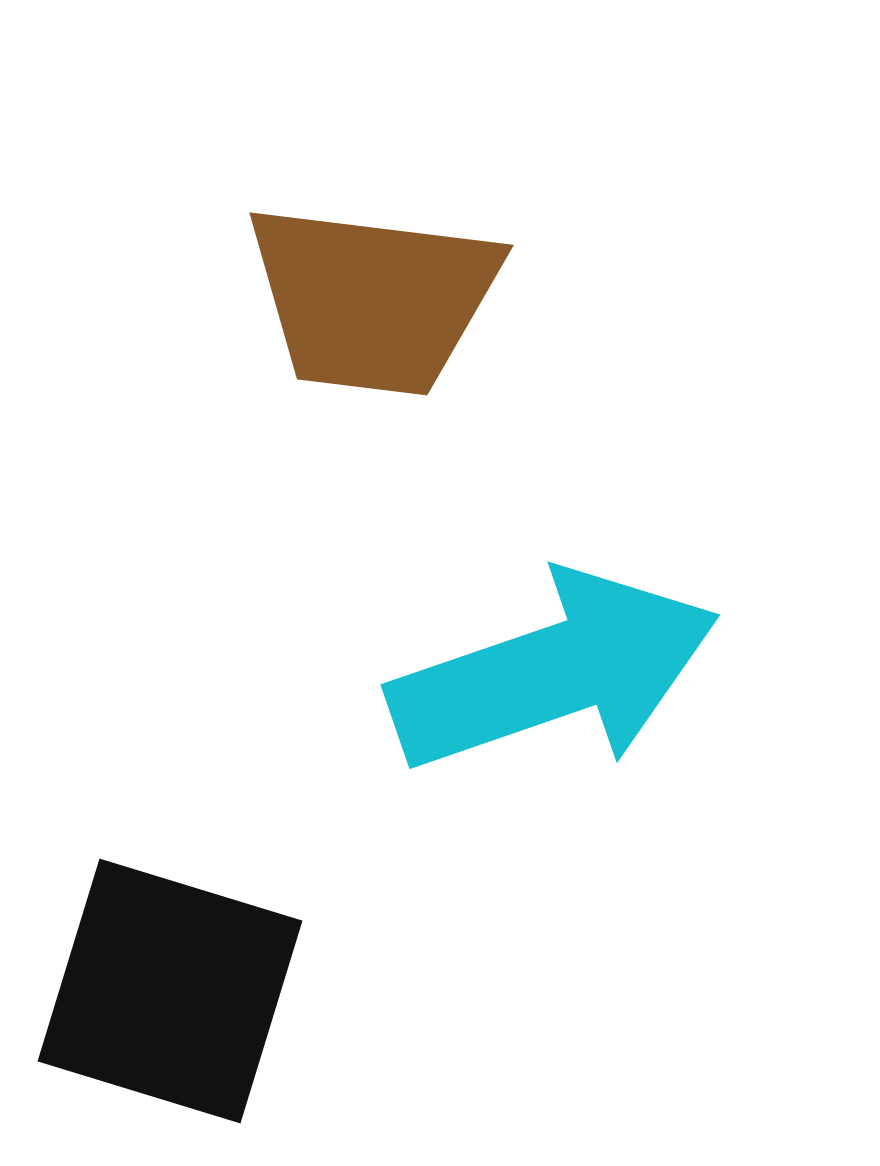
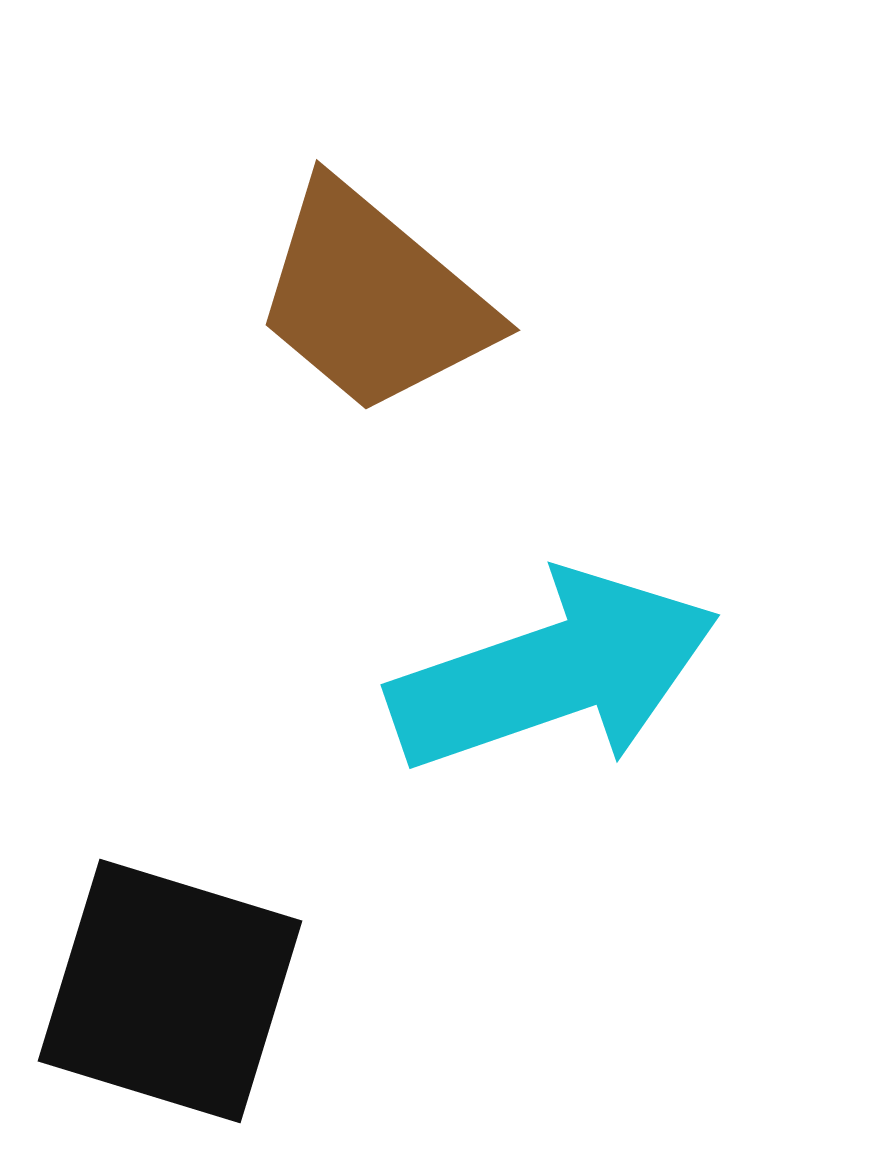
brown trapezoid: rotated 33 degrees clockwise
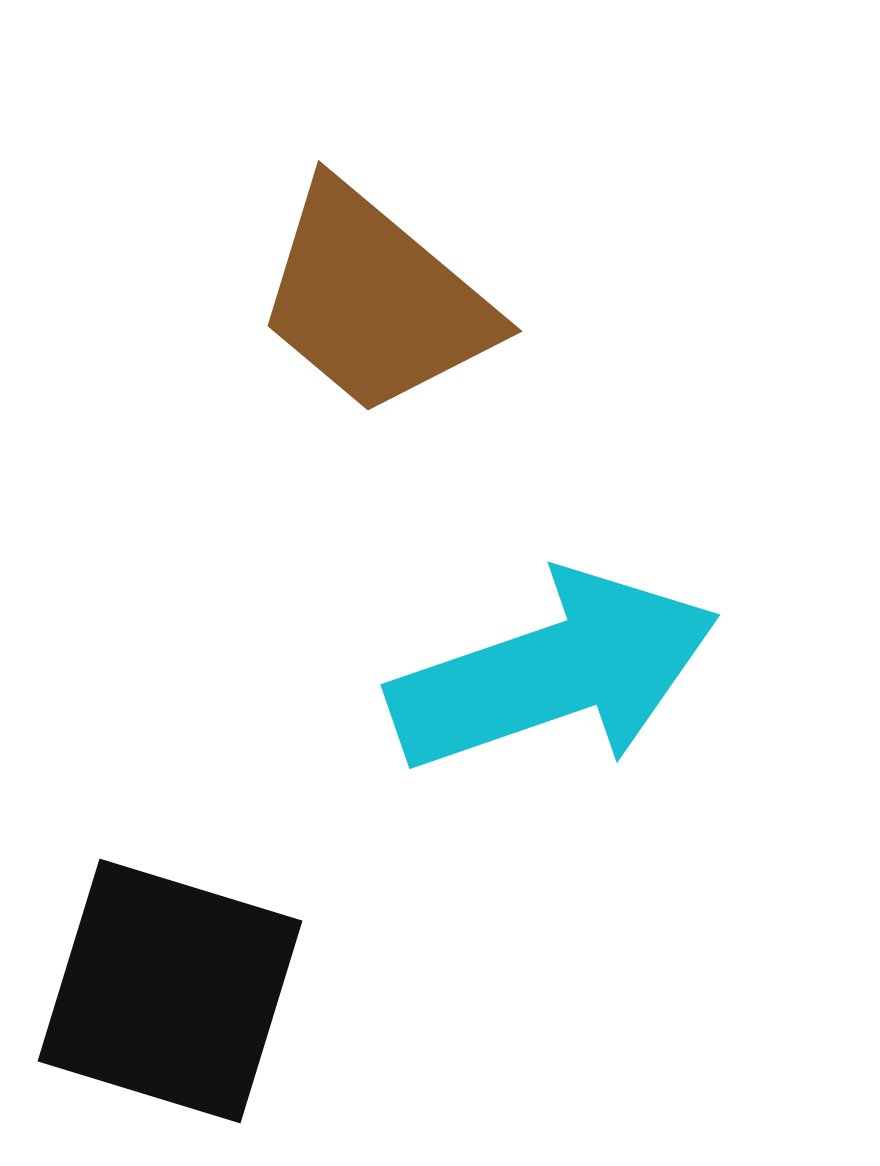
brown trapezoid: moved 2 px right, 1 px down
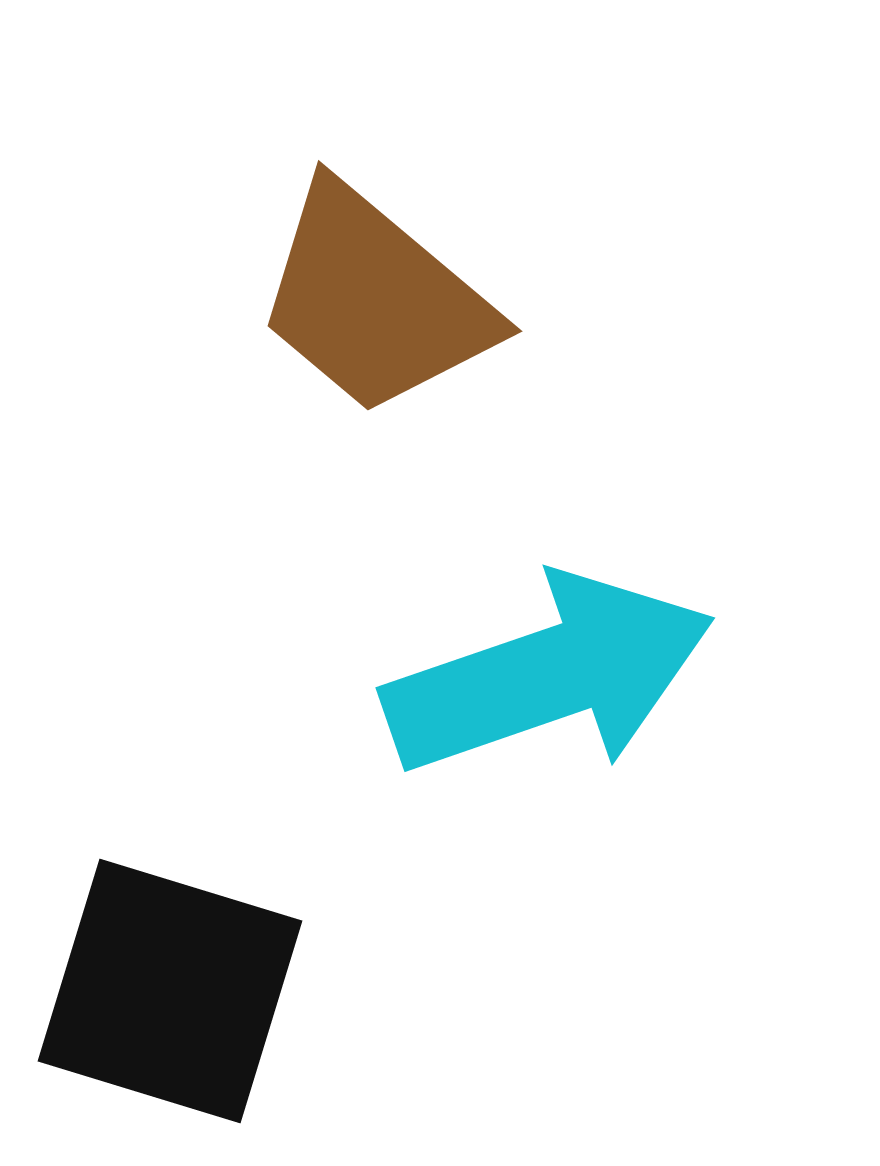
cyan arrow: moved 5 px left, 3 px down
